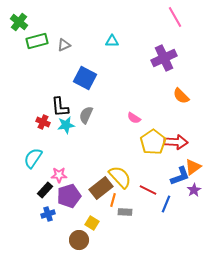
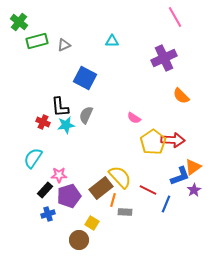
red arrow: moved 3 px left, 2 px up
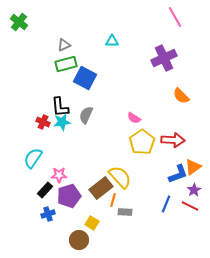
green rectangle: moved 29 px right, 23 px down
cyan star: moved 4 px left, 3 px up
yellow pentagon: moved 11 px left
blue L-shape: moved 2 px left, 2 px up
red line: moved 42 px right, 16 px down
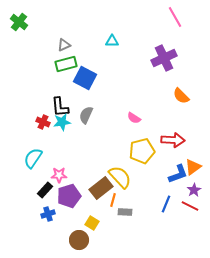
yellow pentagon: moved 9 px down; rotated 20 degrees clockwise
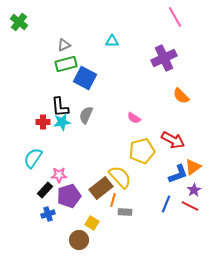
red cross: rotated 24 degrees counterclockwise
red arrow: rotated 25 degrees clockwise
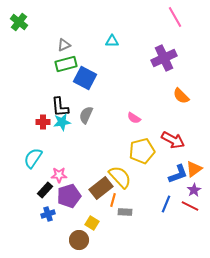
orange triangle: moved 1 px right, 2 px down
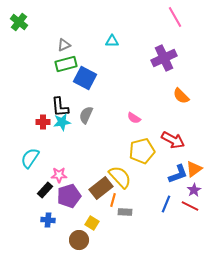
cyan semicircle: moved 3 px left
blue cross: moved 6 px down; rotated 24 degrees clockwise
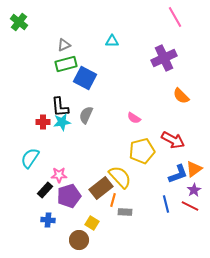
blue line: rotated 36 degrees counterclockwise
